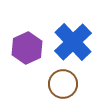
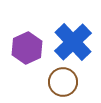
brown circle: moved 2 px up
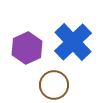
brown circle: moved 9 px left, 3 px down
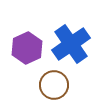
blue cross: moved 2 px left, 2 px down; rotated 9 degrees clockwise
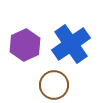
purple hexagon: moved 2 px left, 3 px up
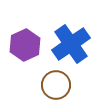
brown circle: moved 2 px right
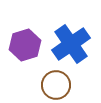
purple hexagon: rotated 8 degrees clockwise
